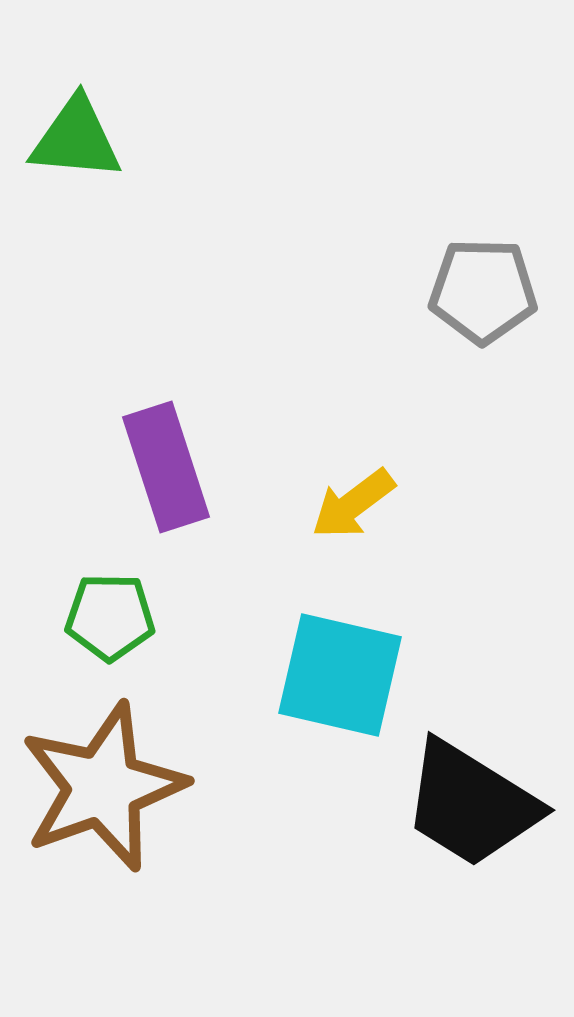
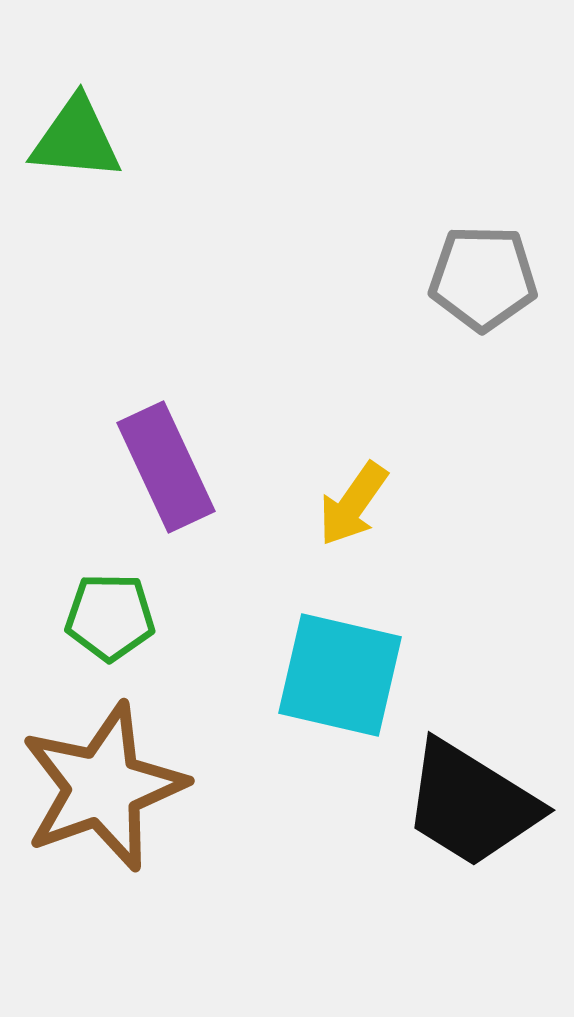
gray pentagon: moved 13 px up
purple rectangle: rotated 7 degrees counterclockwise
yellow arrow: rotated 18 degrees counterclockwise
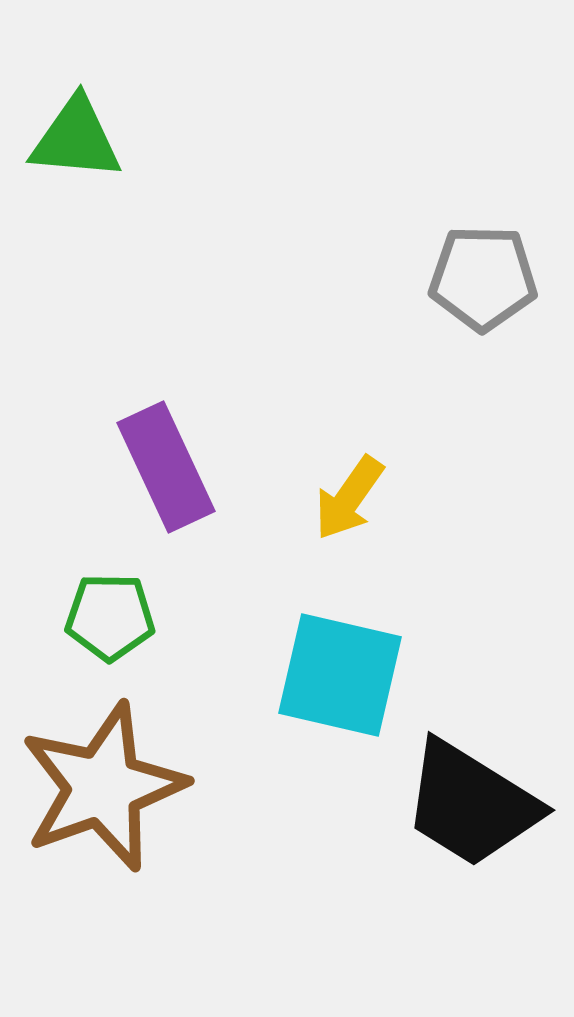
yellow arrow: moved 4 px left, 6 px up
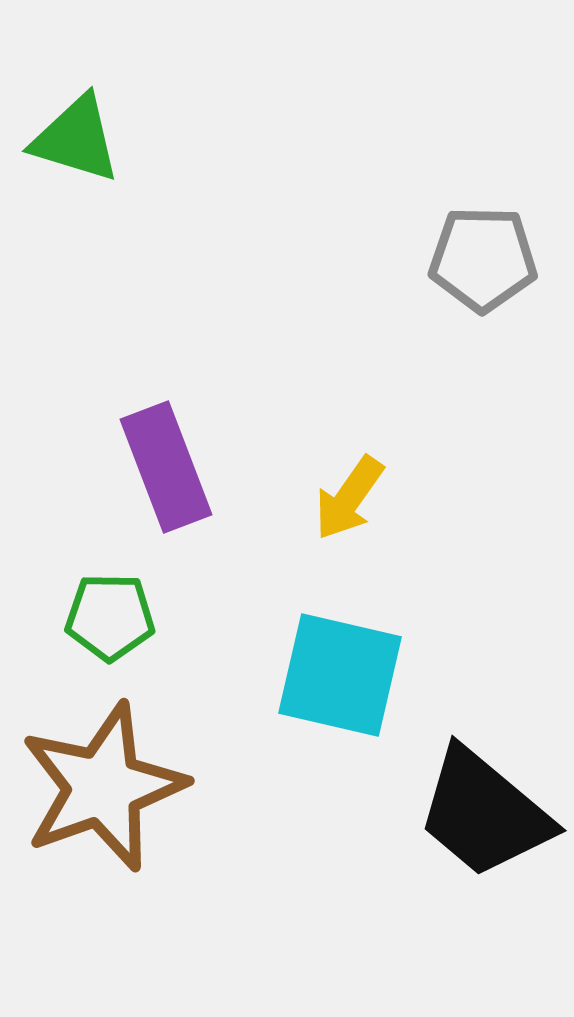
green triangle: rotated 12 degrees clockwise
gray pentagon: moved 19 px up
purple rectangle: rotated 4 degrees clockwise
black trapezoid: moved 13 px right, 9 px down; rotated 8 degrees clockwise
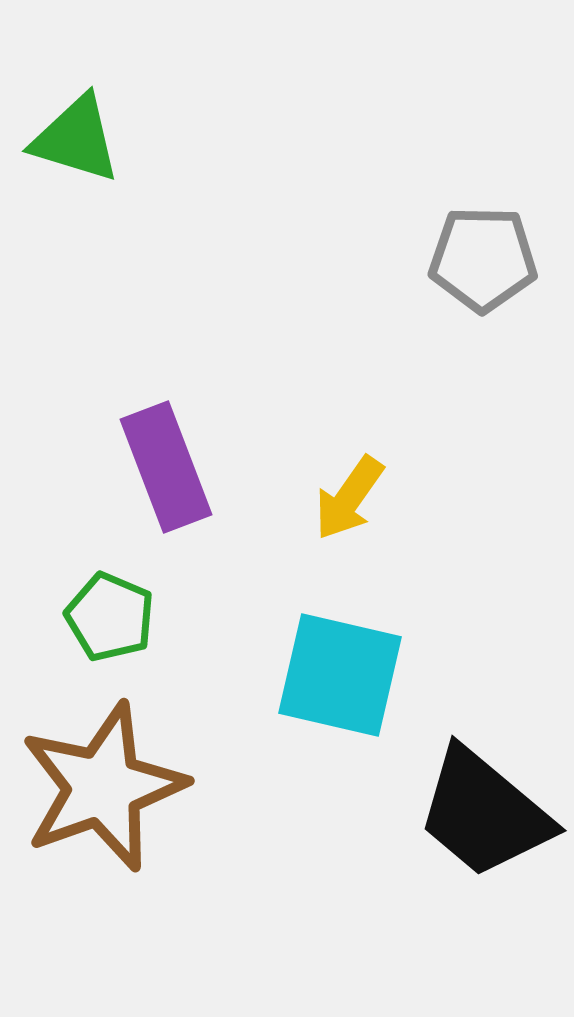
green pentagon: rotated 22 degrees clockwise
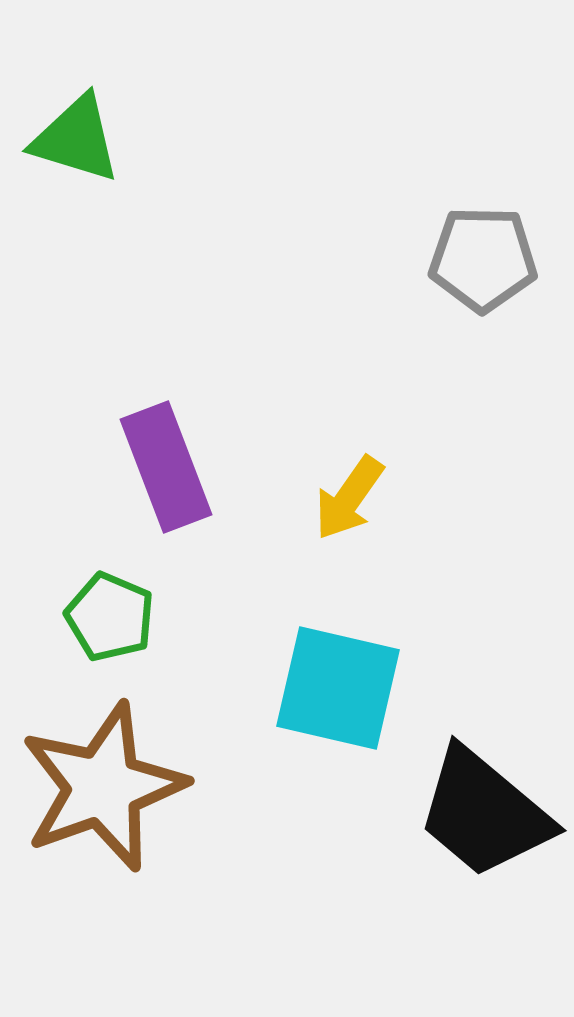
cyan square: moved 2 px left, 13 px down
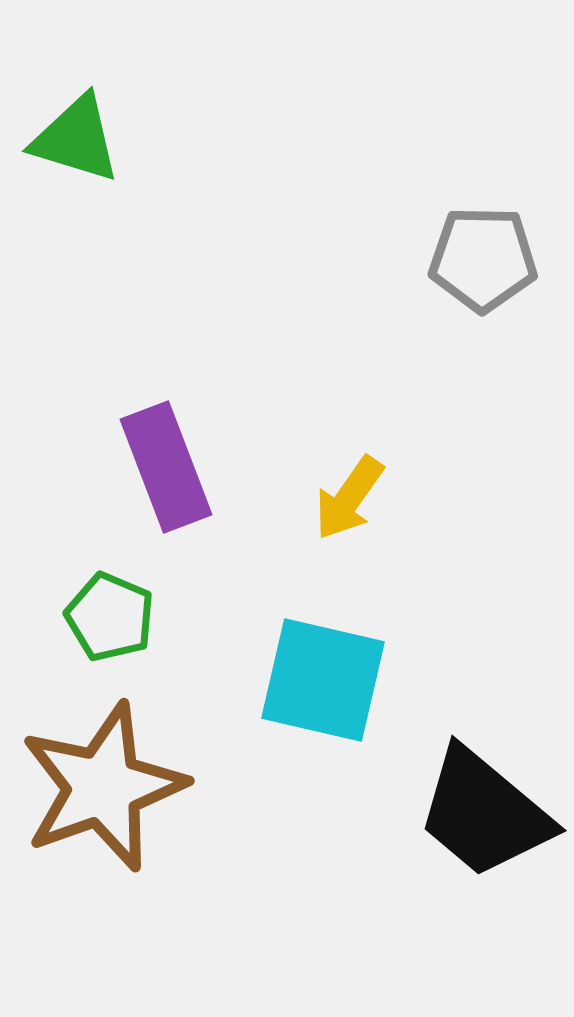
cyan square: moved 15 px left, 8 px up
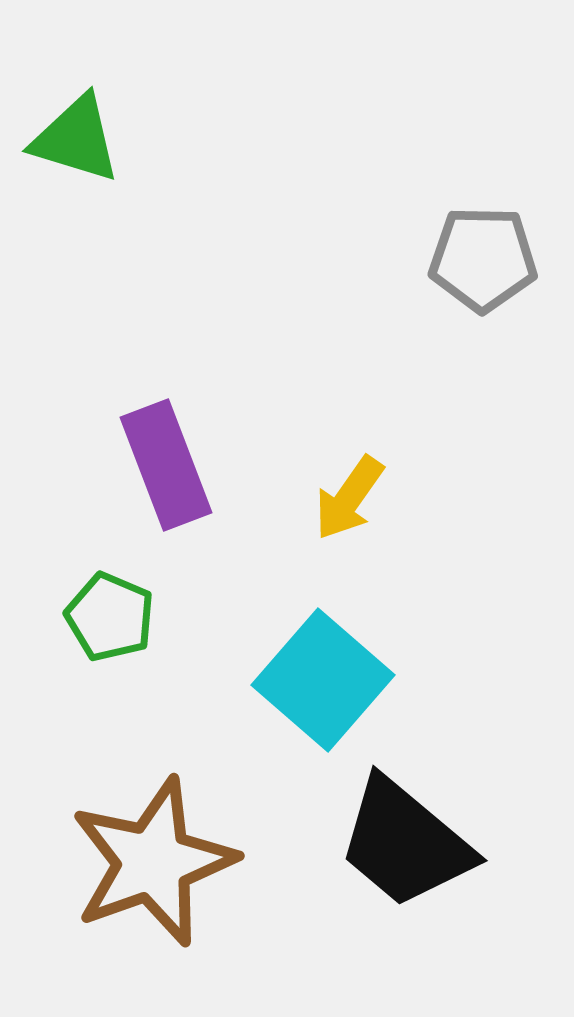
purple rectangle: moved 2 px up
cyan square: rotated 28 degrees clockwise
brown star: moved 50 px right, 75 px down
black trapezoid: moved 79 px left, 30 px down
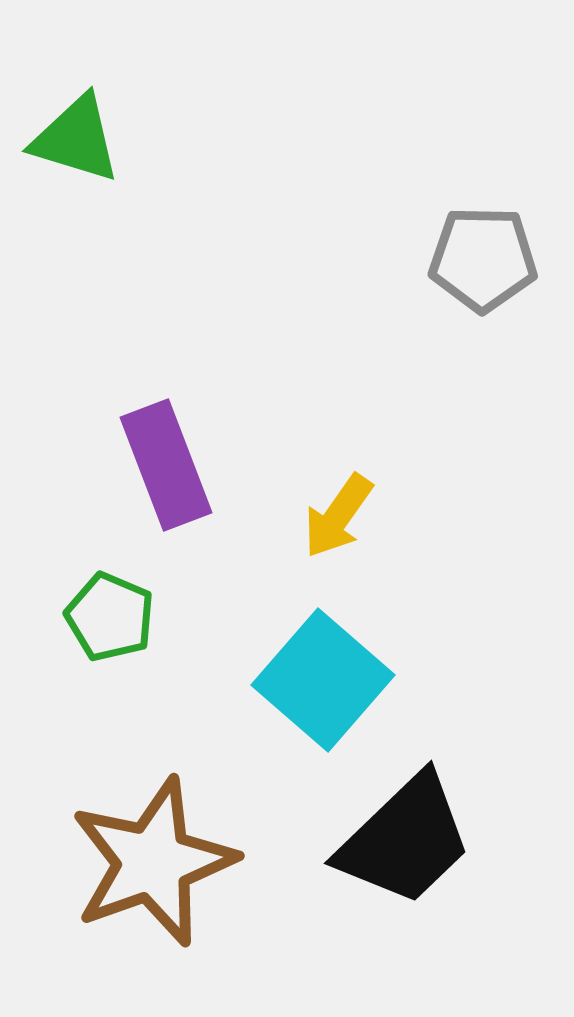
yellow arrow: moved 11 px left, 18 px down
black trapezoid: moved 3 px up; rotated 84 degrees counterclockwise
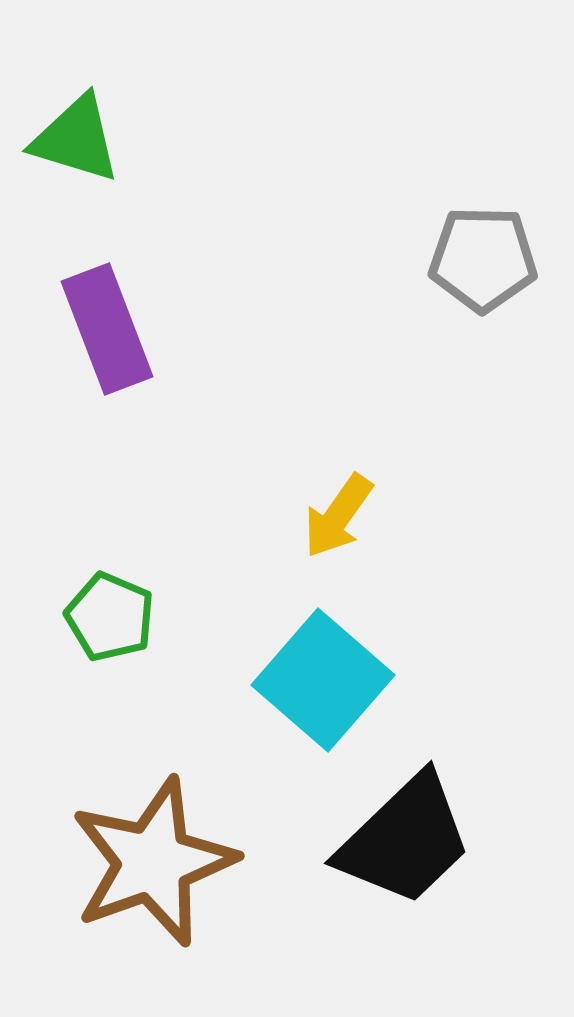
purple rectangle: moved 59 px left, 136 px up
